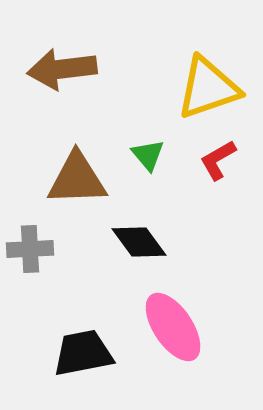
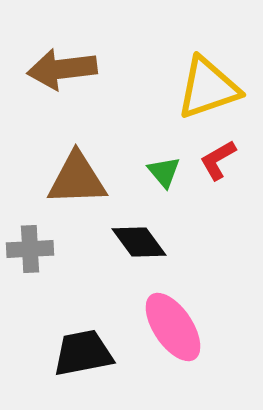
green triangle: moved 16 px right, 17 px down
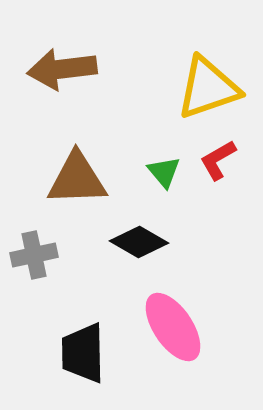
black diamond: rotated 24 degrees counterclockwise
gray cross: moved 4 px right, 6 px down; rotated 9 degrees counterclockwise
black trapezoid: rotated 80 degrees counterclockwise
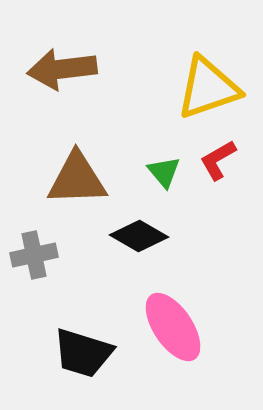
black diamond: moved 6 px up
black trapezoid: rotated 72 degrees counterclockwise
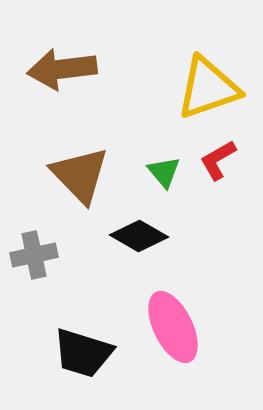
brown triangle: moved 3 px right, 4 px up; rotated 48 degrees clockwise
pink ellipse: rotated 8 degrees clockwise
